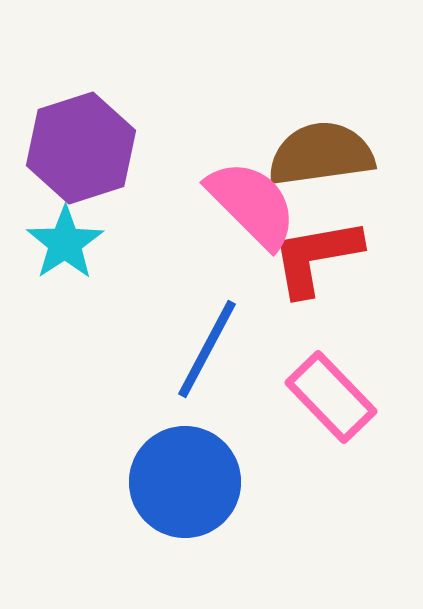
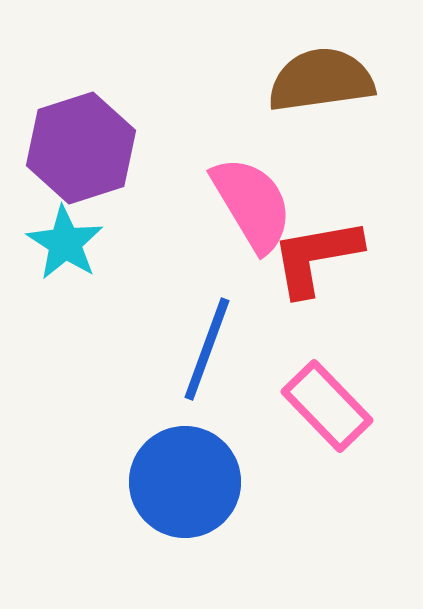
brown semicircle: moved 74 px up
pink semicircle: rotated 14 degrees clockwise
cyan star: rotated 6 degrees counterclockwise
blue line: rotated 8 degrees counterclockwise
pink rectangle: moved 4 px left, 9 px down
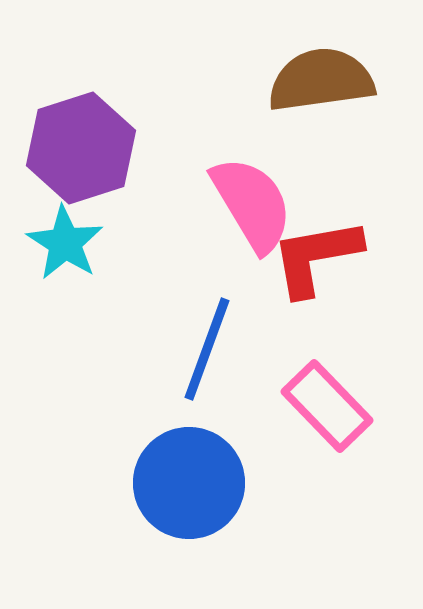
blue circle: moved 4 px right, 1 px down
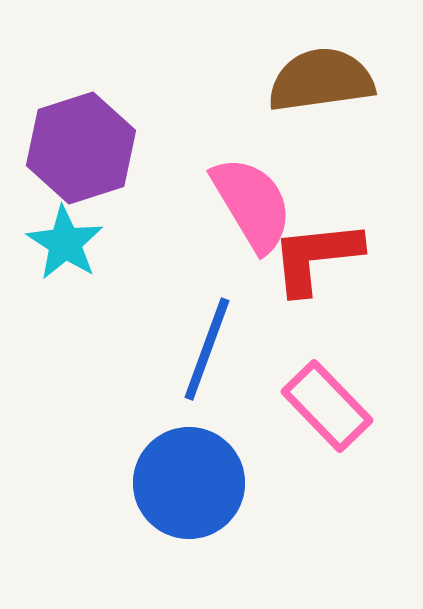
red L-shape: rotated 4 degrees clockwise
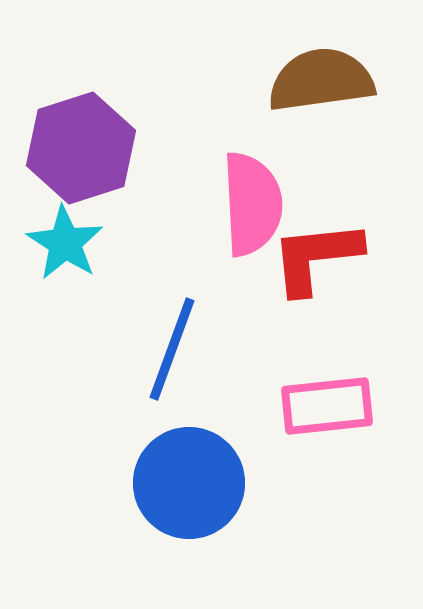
pink semicircle: rotated 28 degrees clockwise
blue line: moved 35 px left
pink rectangle: rotated 52 degrees counterclockwise
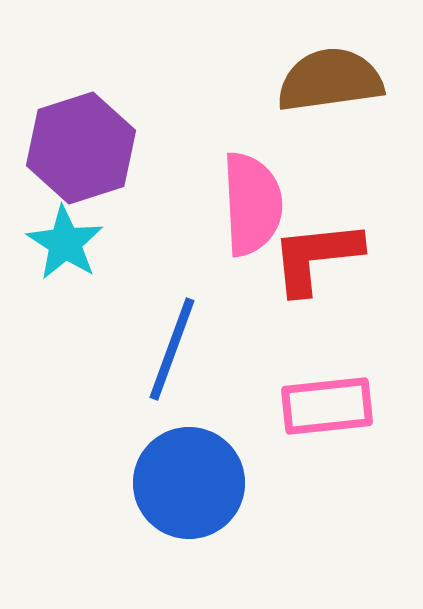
brown semicircle: moved 9 px right
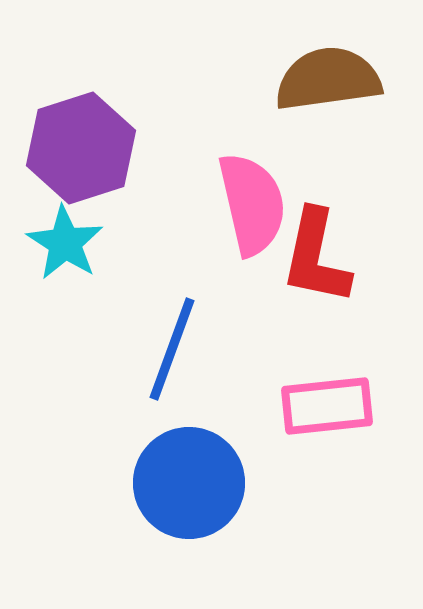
brown semicircle: moved 2 px left, 1 px up
pink semicircle: rotated 10 degrees counterclockwise
red L-shape: rotated 72 degrees counterclockwise
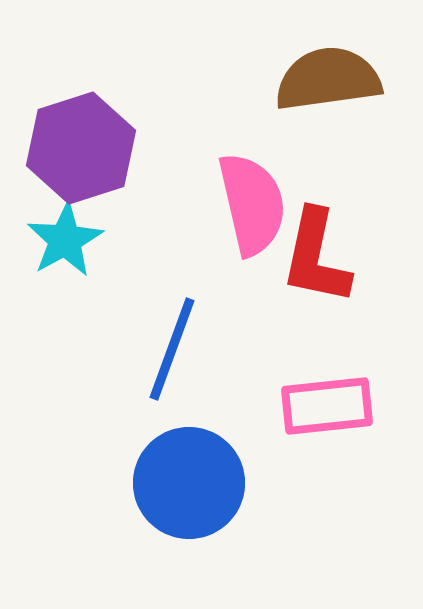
cyan star: moved 3 px up; rotated 10 degrees clockwise
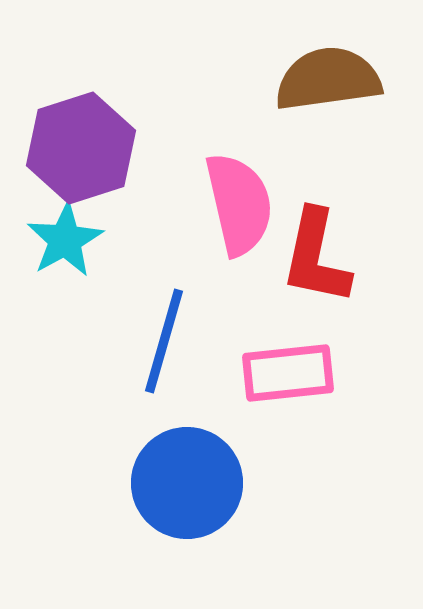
pink semicircle: moved 13 px left
blue line: moved 8 px left, 8 px up; rotated 4 degrees counterclockwise
pink rectangle: moved 39 px left, 33 px up
blue circle: moved 2 px left
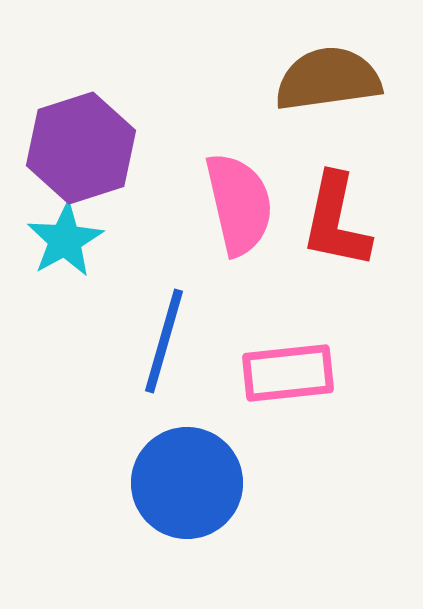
red L-shape: moved 20 px right, 36 px up
